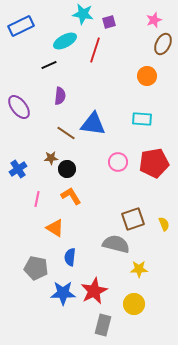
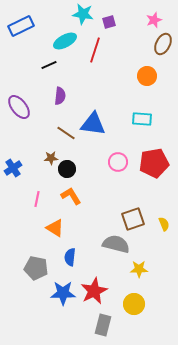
blue cross: moved 5 px left, 1 px up
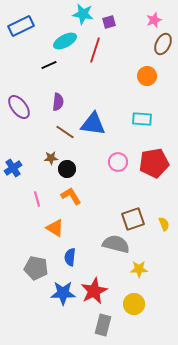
purple semicircle: moved 2 px left, 6 px down
brown line: moved 1 px left, 1 px up
pink line: rotated 28 degrees counterclockwise
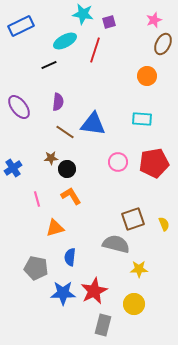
orange triangle: rotated 48 degrees counterclockwise
